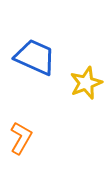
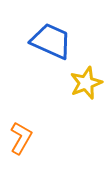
blue trapezoid: moved 16 px right, 16 px up
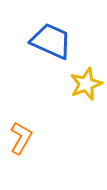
yellow star: moved 1 px down
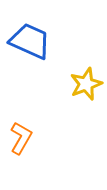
blue trapezoid: moved 21 px left
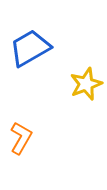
blue trapezoid: moved 7 px down; rotated 54 degrees counterclockwise
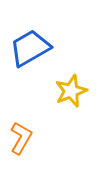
yellow star: moved 15 px left, 7 px down
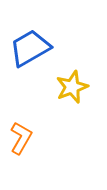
yellow star: moved 1 px right, 4 px up
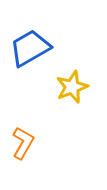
orange L-shape: moved 2 px right, 5 px down
